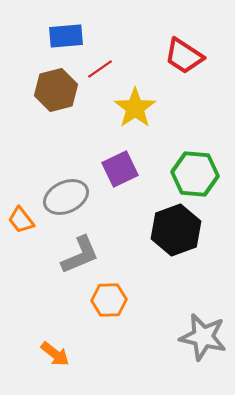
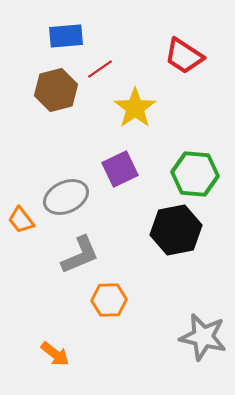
black hexagon: rotated 9 degrees clockwise
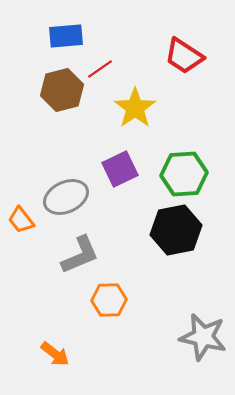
brown hexagon: moved 6 px right
green hexagon: moved 11 px left; rotated 9 degrees counterclockwise
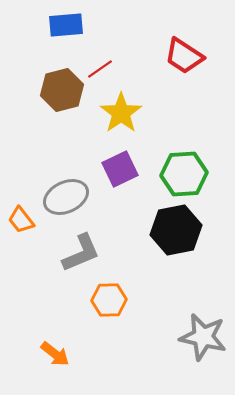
blue rectangle: moved 11 px up
yellow star: moved 14 px left, 5 px down
gray L-shape: moved 1 px right, 2 px up
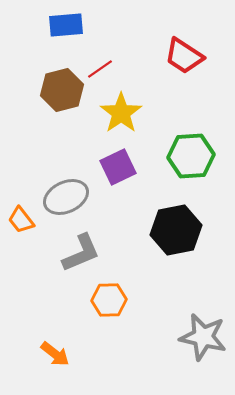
purple square: moved 2 px left, 2 px up
green hexagon: moved 7 px right, 18 px up
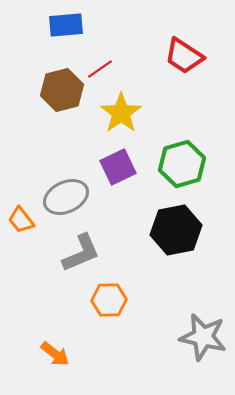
green hexagon: moved 9 px left, 8 px down; rotated 12 degrees counterclockwise
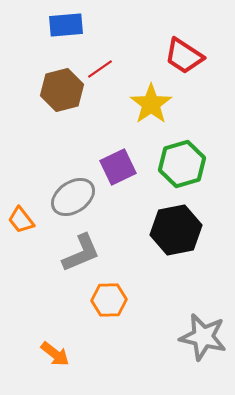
yellow star: moved 30 px right, 9 px up
gray ellipse: moved 7 px right; rotated 9 degrees counterclockwise
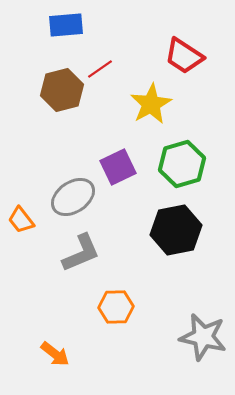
yellow star: rotated 6 degrees clockwise
orange hexagon: moved 7 px right, 7 px down
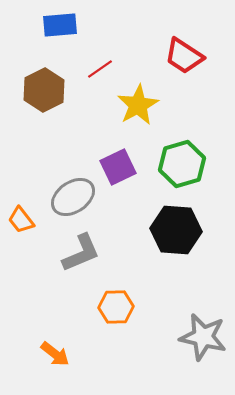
blue rectangle: moved 6 px left
brown hexagon: moved 18 px left; rotated 12 degrees counterclockwise
yellow star: moved 13 px left, 1 px down
black hexagon: rotated 15 degrees clockwise
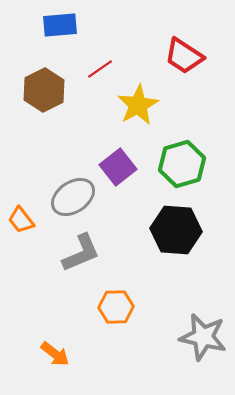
purple square: rotated 12 degrees counterclockwise
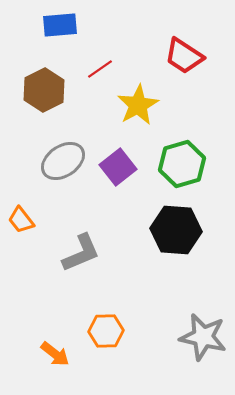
gray ellipse: moved 10 px left, 36 px up
orange hexagon: moved 10 px left, 24 px down
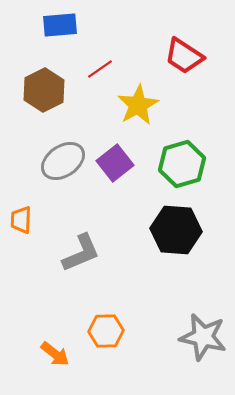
purple square: moved 3 px left, 4 px up
orange trapezoid: rotated 40 degrees clockwise
